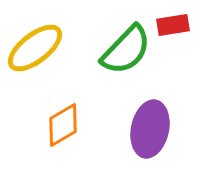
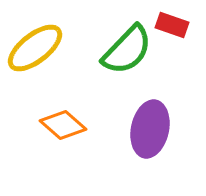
red rectangle: moved 1 px left; rotated 28 degrees clockwise
green semicircle: moved 1 px right
orange diamond: rotated 72 degrees clockwise
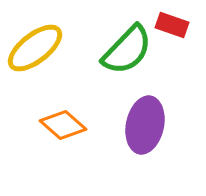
purple ellipse: moved 5 px left, 4 px up
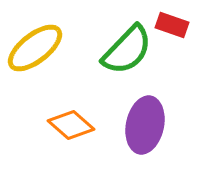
orange diamond: moved 8 px right
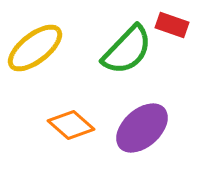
purple ellipse: moved 3 px left, 3 px down; rotated 36 degrees clockwise
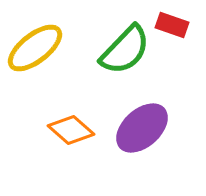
green semicircle: moved 2 px left
orange diamond: moved 5 px down
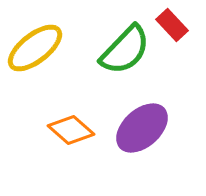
red rectangle: rotated 28 degrees clockwise
